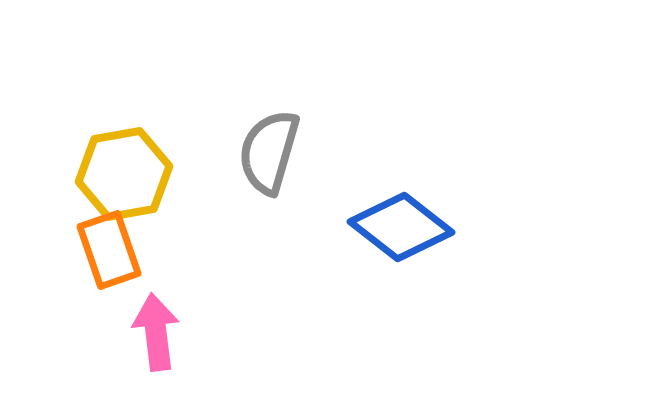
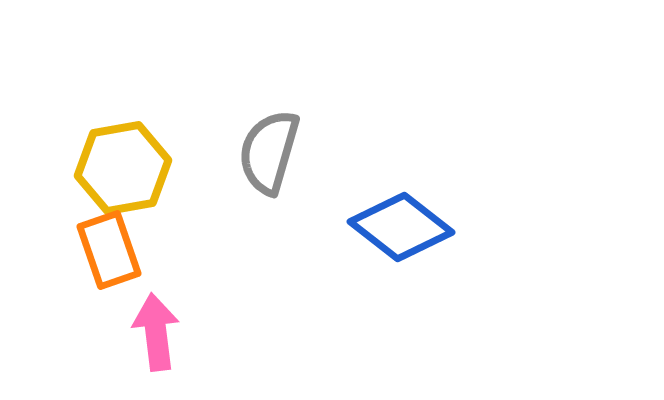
yellow hexagon: moved 1 px left, 6 px up
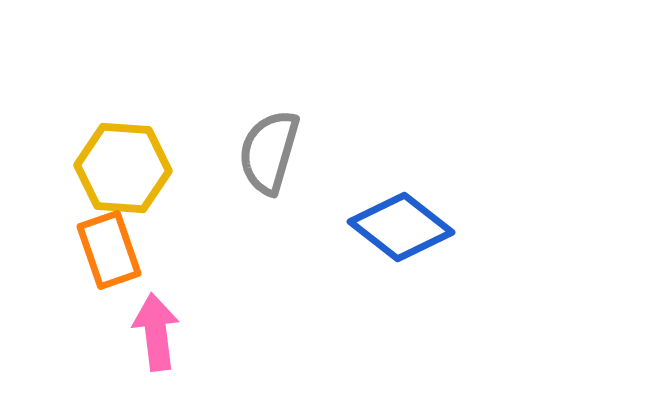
yellow hexagon: rotated 14 degrees clockwise
